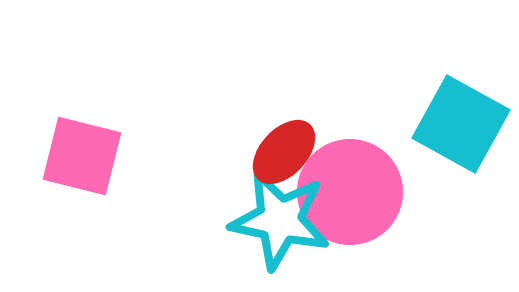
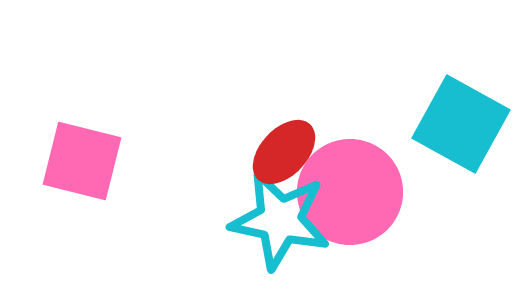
pink square: moved 5 px down
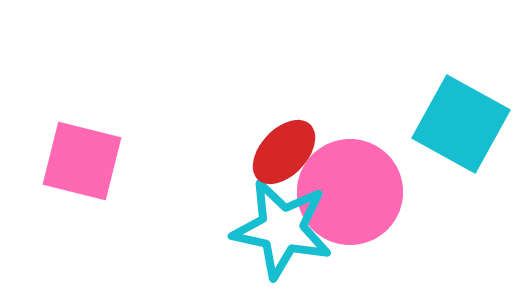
cyan star: moved 2 px right, 9 px down
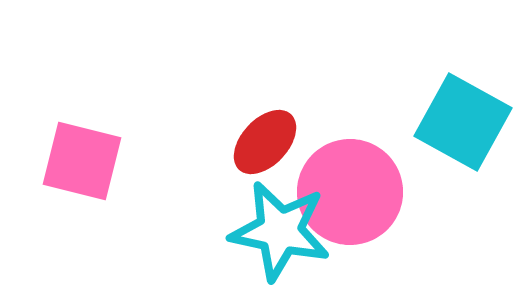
cyan square: moved 2 px right, 2 px up
red ellipse: moved 19 px left, 10 px up
cyan star: moved 2 px left, 2 px down
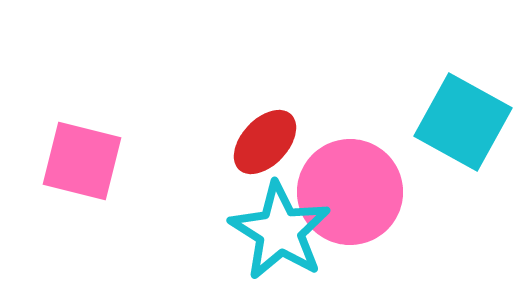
cyan star: rotated 20 degrees clockwise
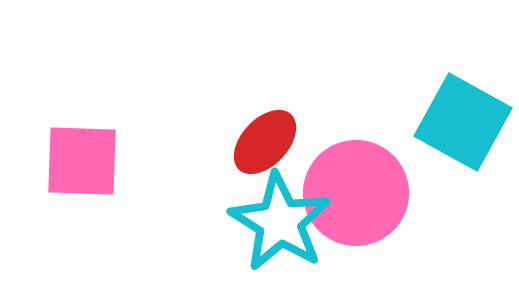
pink square: rotated 12 degrees counterclockwise
pink circle: moved 6 px right, 1 px down
cyan star: moved 9 px up
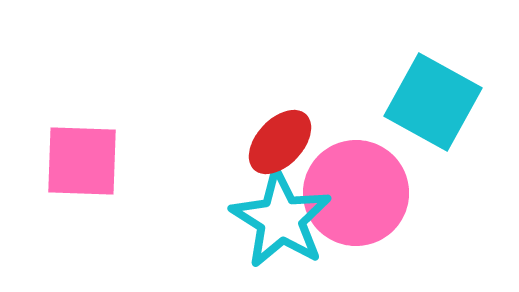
cyan square: moved 30 px left, 20 px up
red ellipse: moved 15 px right
cyan star: moved 1 px right, 3 px up
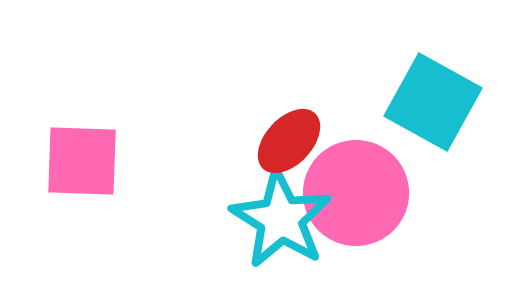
red ellipse: moved 9 px right, 1 px up
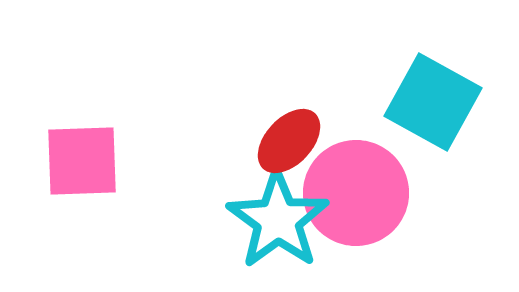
pink square: rotated 4 degrees counterclockwise
cyan star: moved 3 px left, 1 px down; rotated 4 degrees clockwise
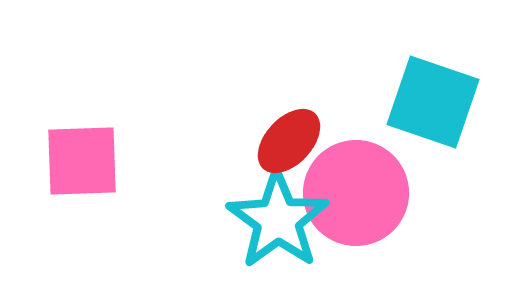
cyan square: rotated 10 degrees counterclockwise
